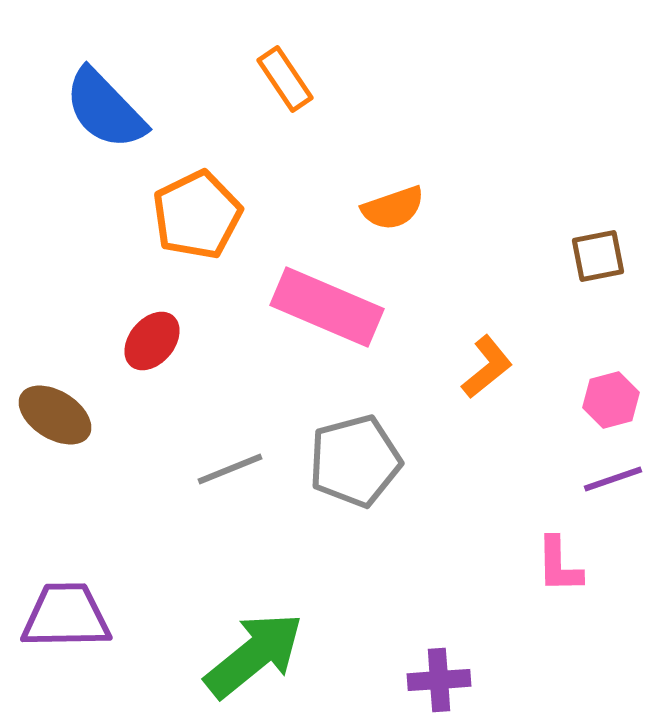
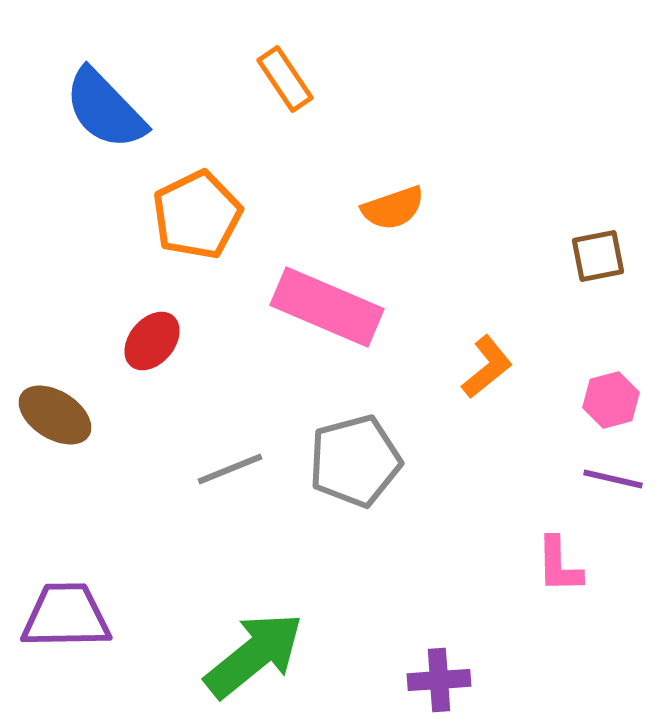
purple line: rotated 32 degrees clockwise
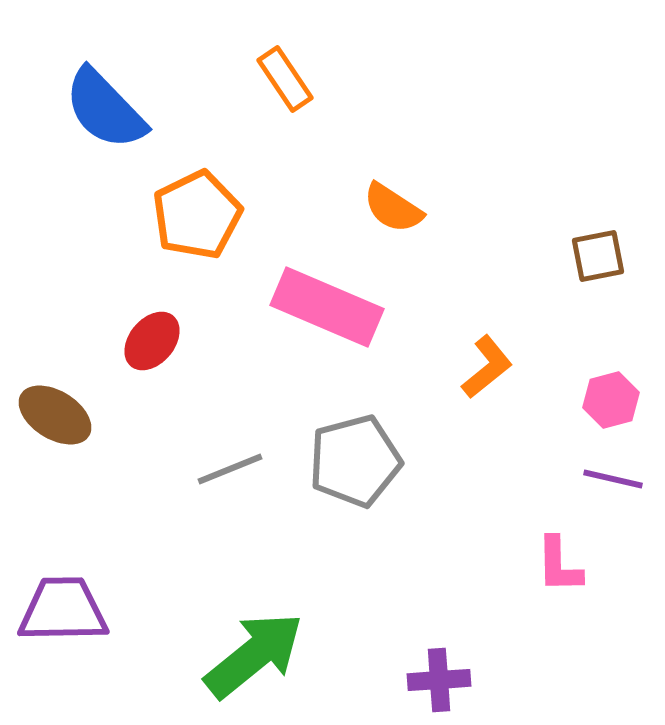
orange semicircle: rotated 52 degrees clockwise
purple trapezoid: moved 3 px left, 6 px up
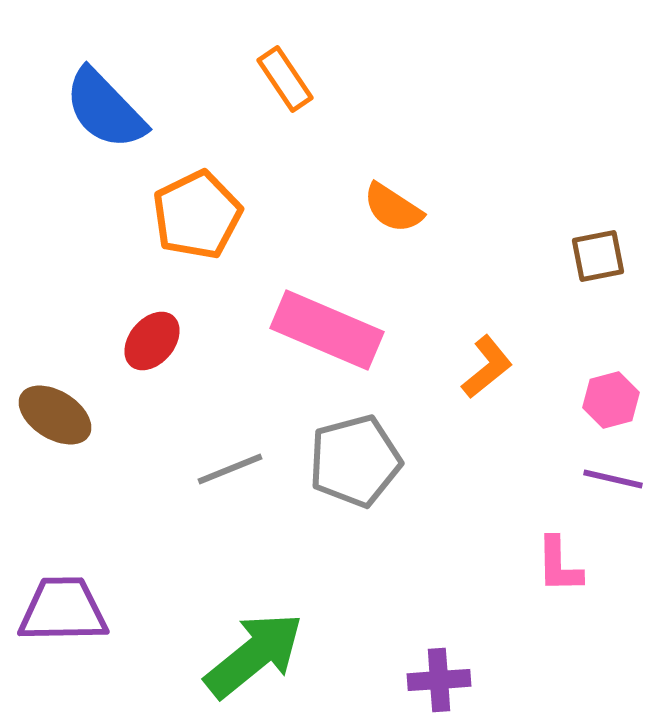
pink rectangle: moved 23 px down
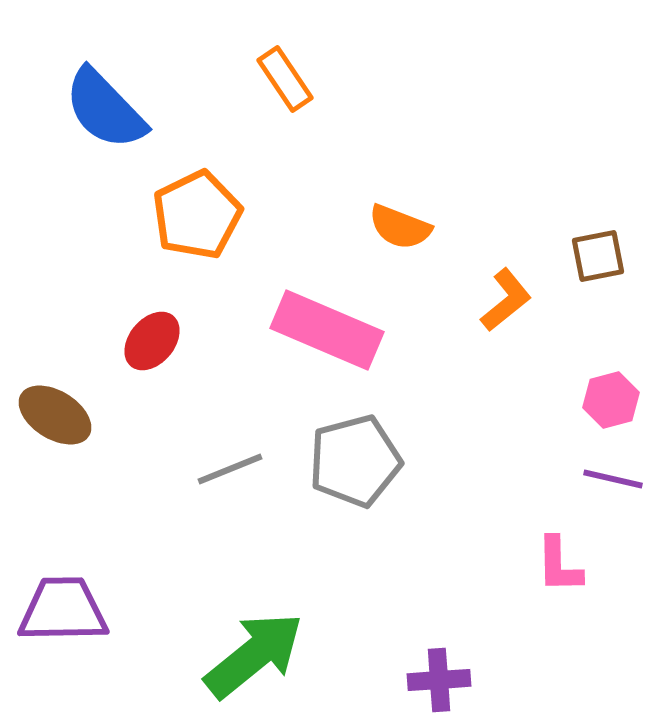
orange semicircle: moved 7 px right, 19 px down; rotated 12 degrees counterclockwise
orange L-shape: moved 19 px right, 67 px up
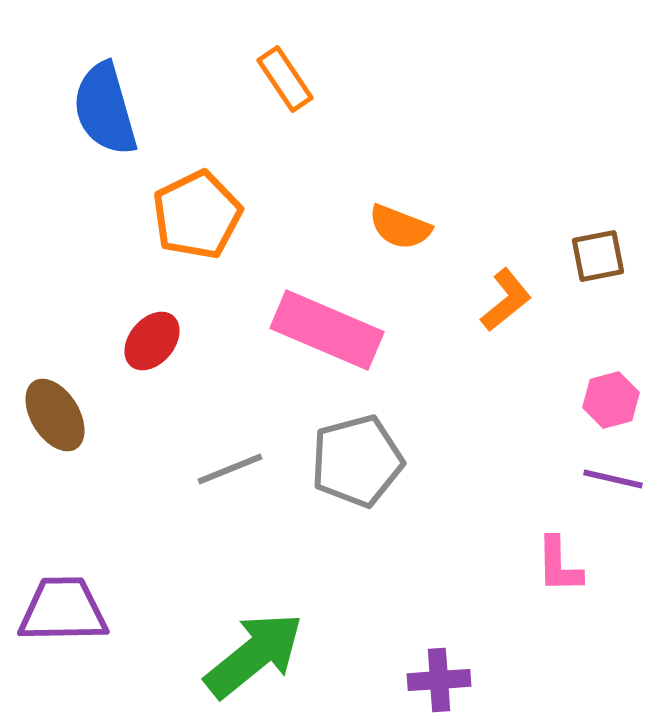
blue semicircle: rotated 28 degrees clockwise
brown ellipse: rotated 26 degrees clockwise
gray pentagon: moved 2 px right
